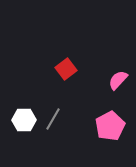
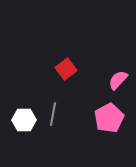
gray line: moved 5 px up; rotated 20 degrees counterclockwise
pink pentagon: moved 1 px left, 8 px up
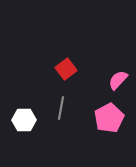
gray line: moved 8 px right, 6 px up
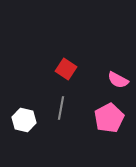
red square: rotated 20 degrees counterclockwise
pink semicircle: rotated 105 degrees counterclockwise
white hexagon: rotated 15 degrees clockwise
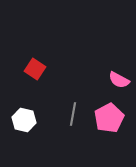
red square: moved 31 px left
pink semicircle: moved 1 px right
gray line: moved 12 px right, 6 px down
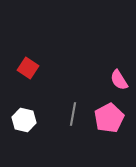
red square: moved 7 px left, 1 px up
pink semicircle: rotated 30 degrees clockwise
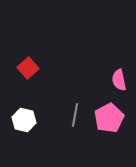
red square: rotated 15 degrees clockwise
pink semicircle: rotated 20 degrees clockwise
gray line: moved 2 px right, 1 px down
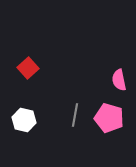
pink pentagon: rotated 28 degrees counterclockwise
